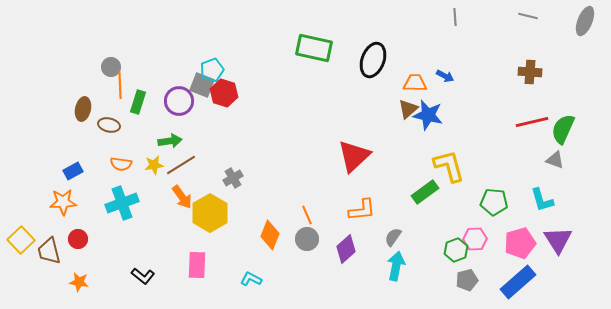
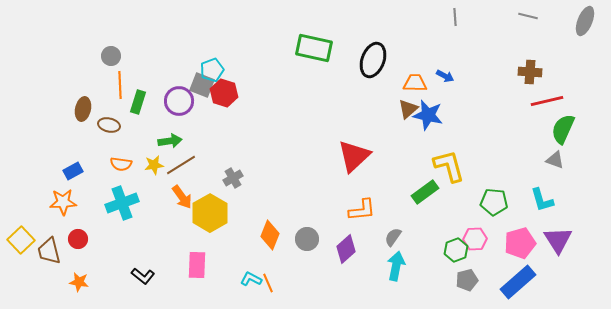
gray circle at (111, 67): moved 11 px up
red line at (532, 122): moved 15 px right, 21 px up
orange line at (307, 215): moved 39 px left, 68 px down
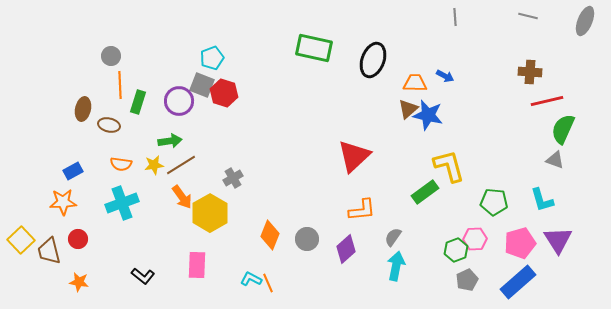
cyan pentagon at (212, 70): moved 12 px up
gray pentagon at (467, 280): rotated 10 degrees counterclockwise
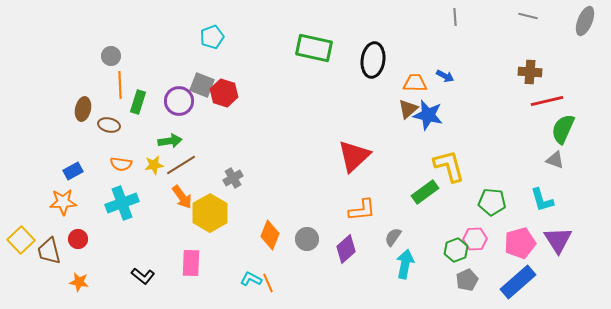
cyan pentagon at (212, 58): moved 21 px up
black ellipse at (373, 60): rotated 12 degrees counterclockwise
green pentagon at (494, 202): moved 2 px left
pink rectangle at (197, 265): moved 6 px left, 2 px up
cyan arrow at (396, 266): moved 9 px right, 2 px up
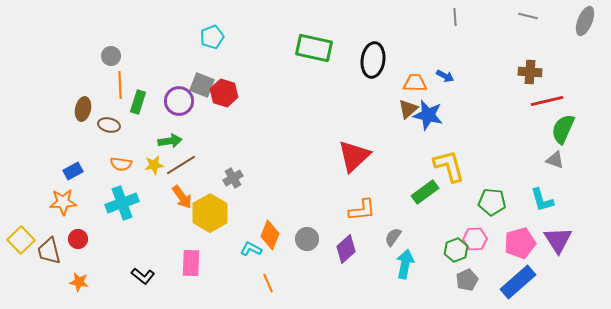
cyan L-shape at (251, 279): moved 30 px up
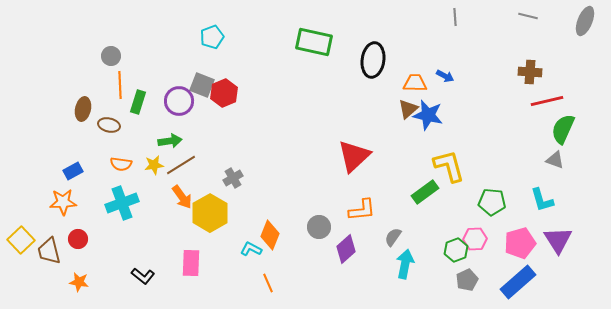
green rectangle at (314, 48): moved 6 px up
red hexagon at (224, 93): rotated 20 degrees clockwise
gray circle at (307, 239): moved 12 px right, 12 px up
